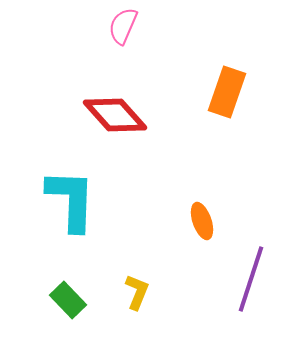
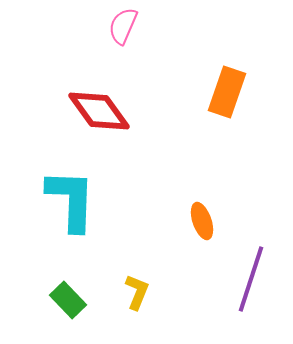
red diamond: moved 16 px left, 4 px up; rotated 6 degrees clockwise
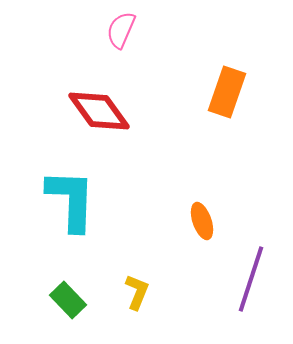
pink semicircle: moved 2 px left, 4 px down
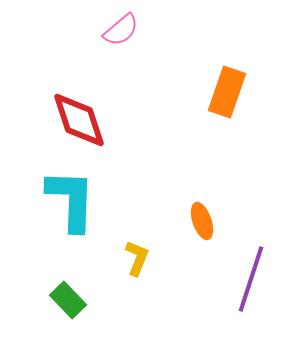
pink semicircle: rotated 153 degrees counterclockwise
red diamond: moved 20 px left, 9 px down; rotated 18 degrees clockwise
yellow L-shape: moved 34 px up
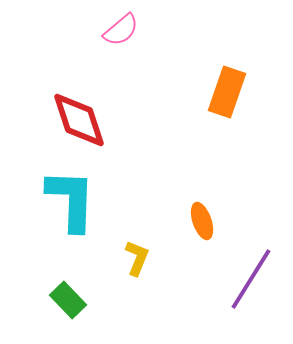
purple line: rotated 14 degrees clockwise
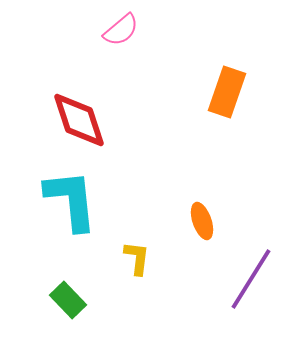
cyan L-shape: rotated 8 degrees counterclockwise
yellow L-shape: rotated 15 degrees counterclockwise
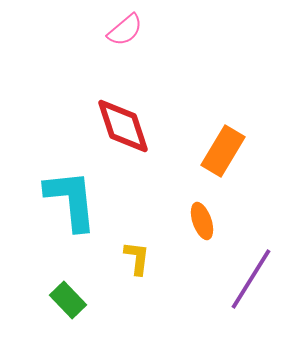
pink semicircle: moved 4 px right
orange rectangle: moved 4 px left, 59 px down; rotated 12 degrees clockwise
red diamond: moved 44 px right, 6 px down
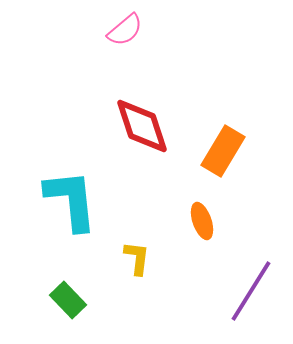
red diamond: moved 19 px right
purple line: moved 12 px down
